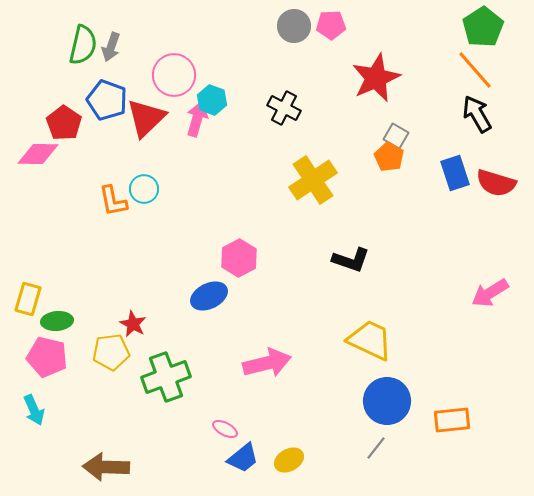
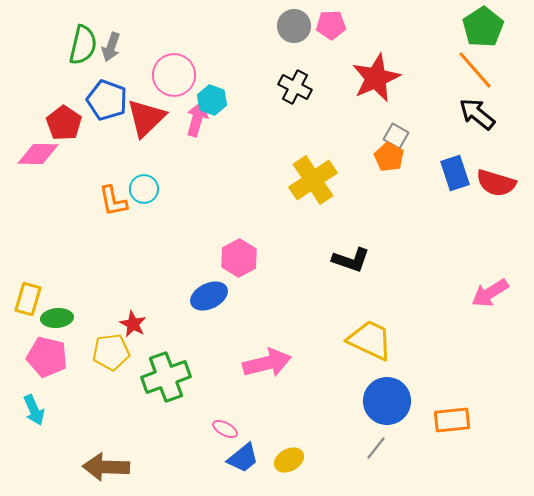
black cross at (284, 108): moved 11 px right, 21 px up
black arrow at (477, 114): rotated 21 degrees counterclockwise
green ellipse at (57, 321): moved 3 px up
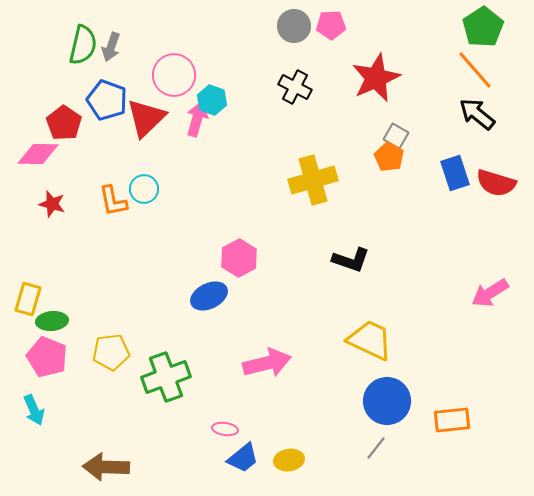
yellow cross at (313, 180): rotated 18 degrees clockwise
green ellipse at (57, 318): moved 5 px left, 3 px down
red star at (133, 324): moved 81 px left, 120 px up; rotated 12 degrees counterclockwise
pink pentagon at (47, 357): rotated 9 degrees clockwise
pink ellipse at (225, 429): rotated 20 degrees counterclockwise
yellow ellipse at (289, 460): rotated 20 degrees clockwise
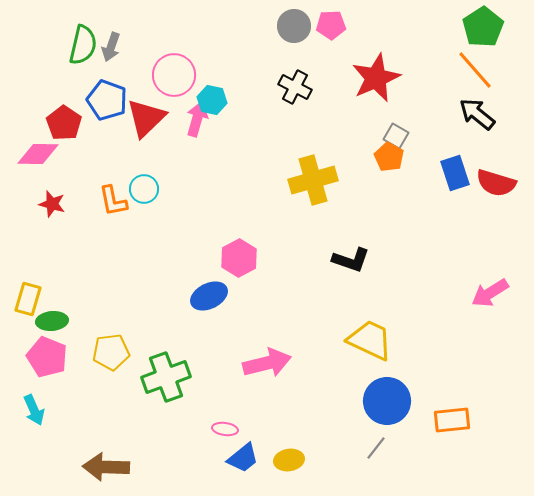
cyan hexagon at (212, 100): rotated 8 degrees counterclockwise
